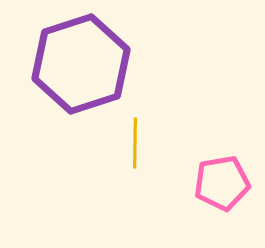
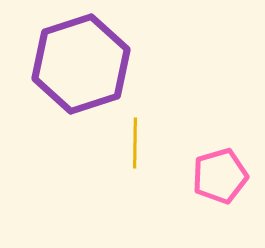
pink pentagon: moved 2 px left, 7 px up; rotated 6 degrees counterclockwise
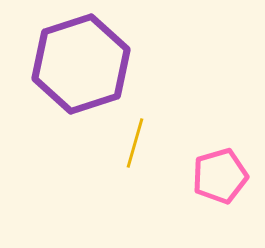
yellow line: rotated 15 degrees clockwise
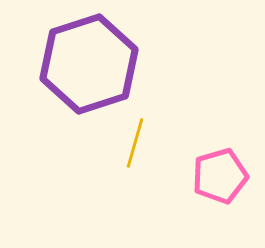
purple hexagon: moved 8 px right
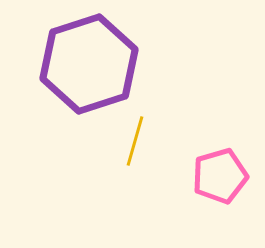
yellow line: moved 2 px up
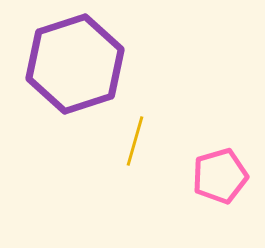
purple hexagon: moved 14 px left
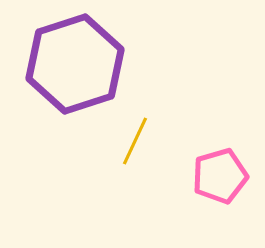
yellow line: rotated 9 degrees clockwise
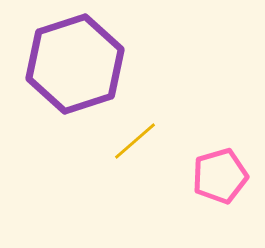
yellow line: rotated 24 degrees clockwise
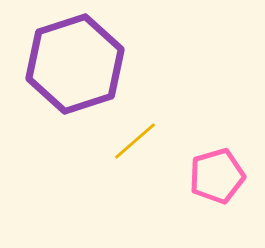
pink pentagon: moved 3 px left
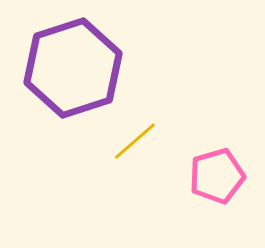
purple hexagon: moved 2 px left, 4 px down
